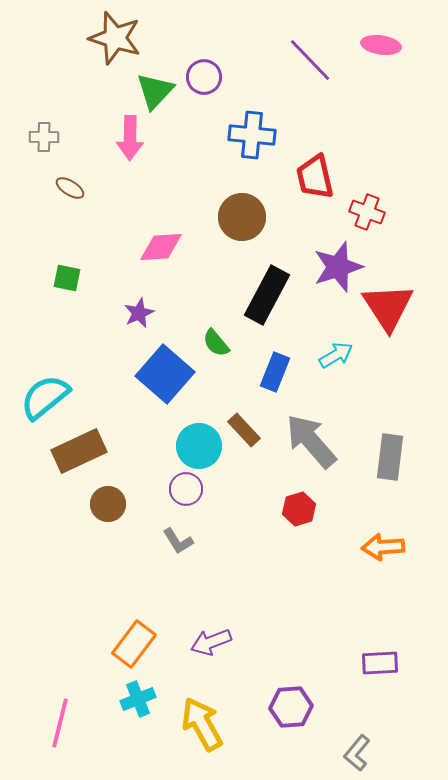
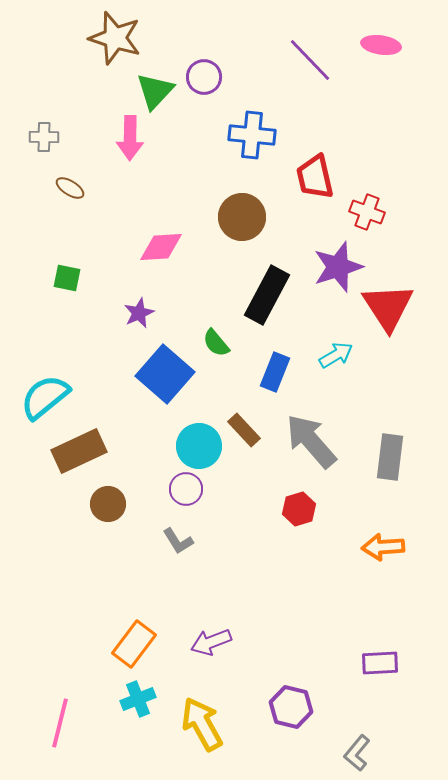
purple hexagon at (291, 707): rotated 18 degrees clockwise
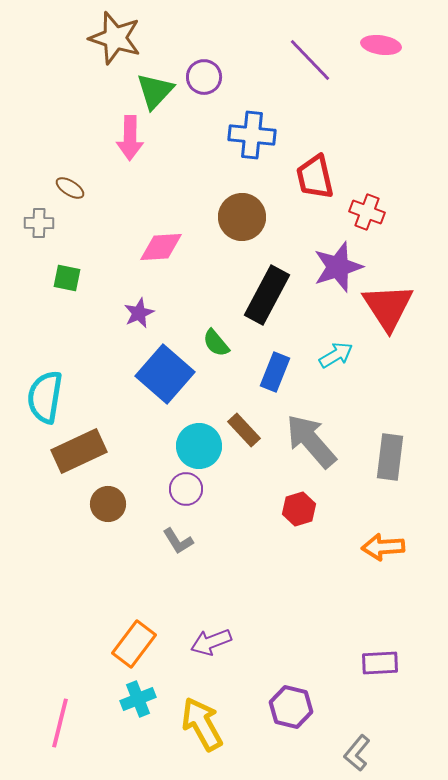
gray cross at (44, 137): moved 5 px left, 86 px down
cyan semicircle at (45, 397): rotated 42 degrees counterclockwise
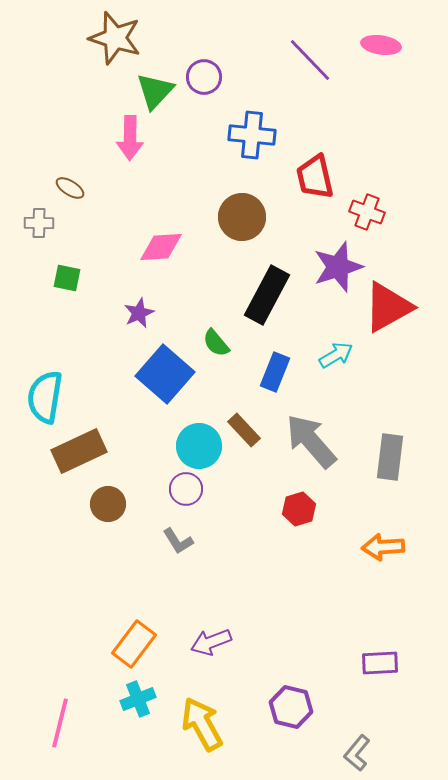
red triangle at (388, 307): rotated 34 degrees clockwise
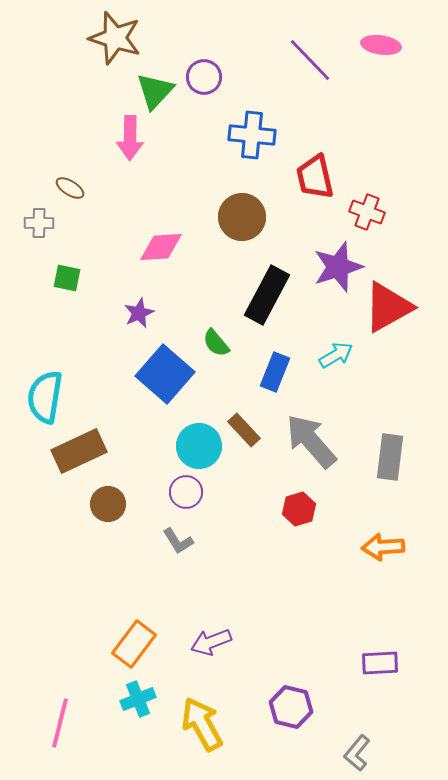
purple circle at (186, 489): moved 3 px down
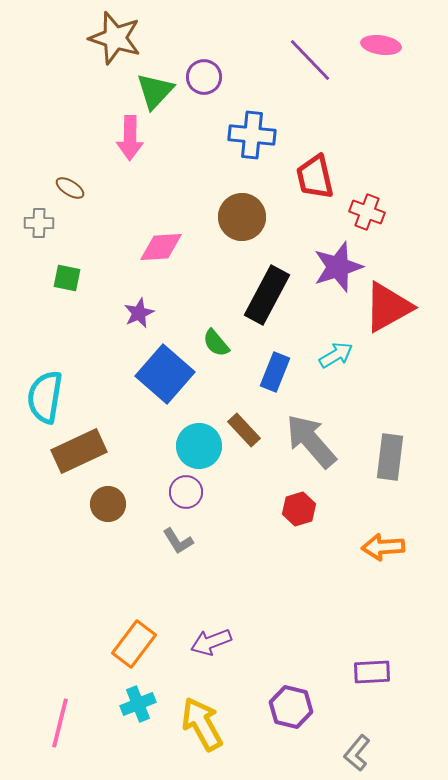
purple rectangle at (380, 663): moved 8 px left, 9 px down
cyan cross at (138, 699): moved 5 px down
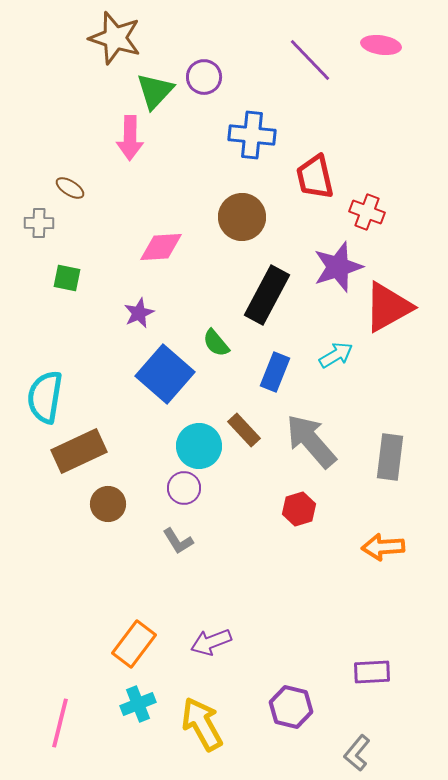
purple circle at (186, 492): moved 2 px left, 4 px up
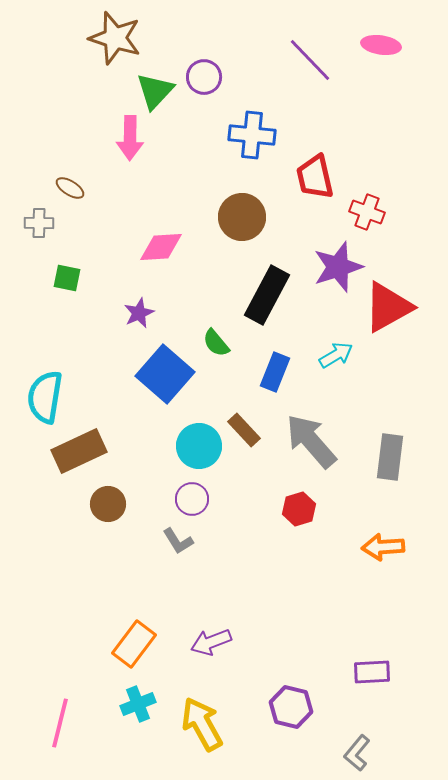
purple circle at (184, 488): moved 8 px right, 11 px down
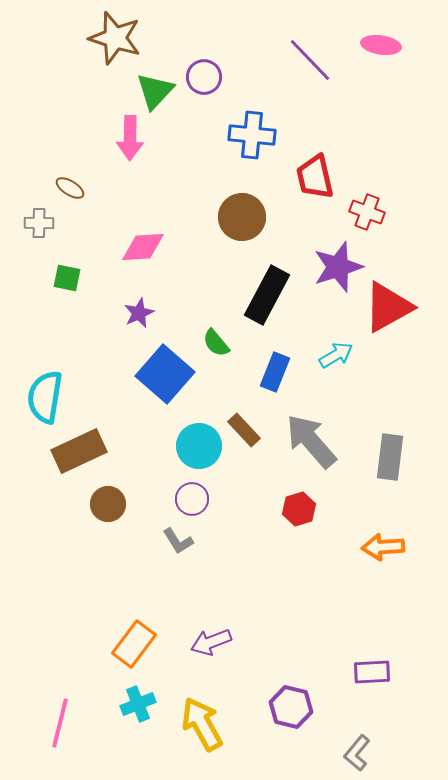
pink diamond at (161, 247): moved 18 px left
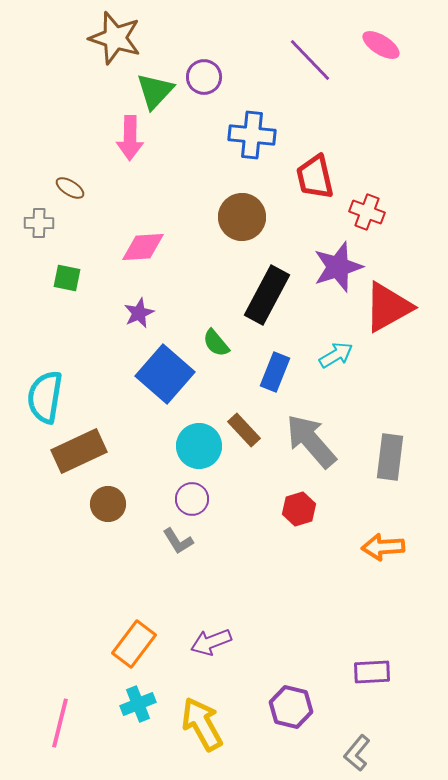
pink ellipse at (381, 45): rotated 24 degrees clockwise
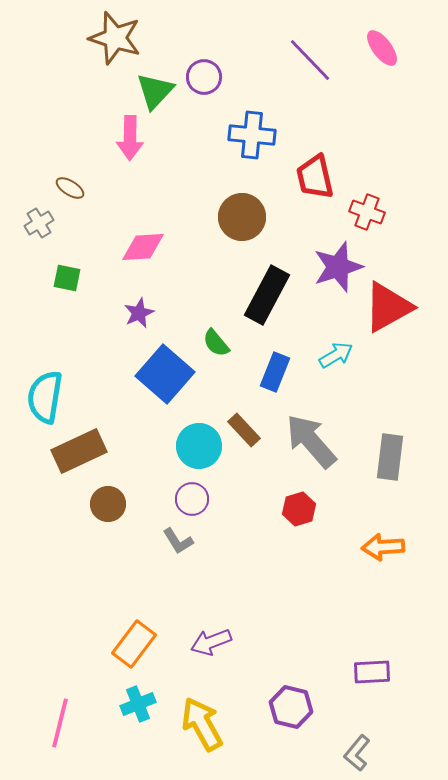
pink ellipse at (381, 45): moved 1 px right, 3 px down; rotated 21 degrees clockwise
gray cross at (39, 223): rotated 32 degrees counterclockwise
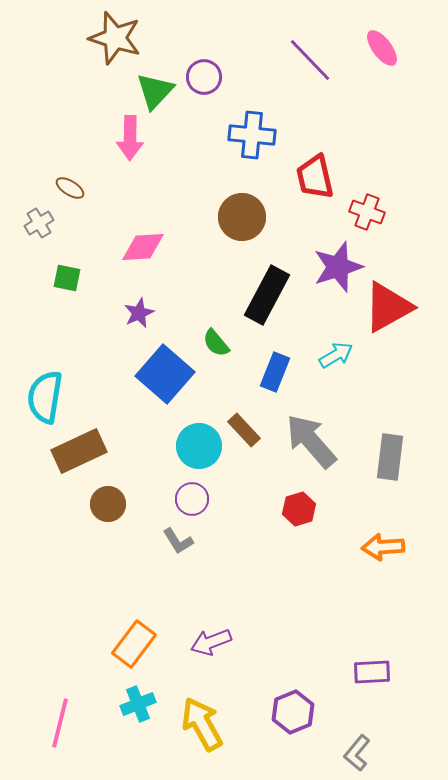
purple hexagon at (291, 707): moved 2 px right, 5 px down; rotated 24 degrees clockwise
